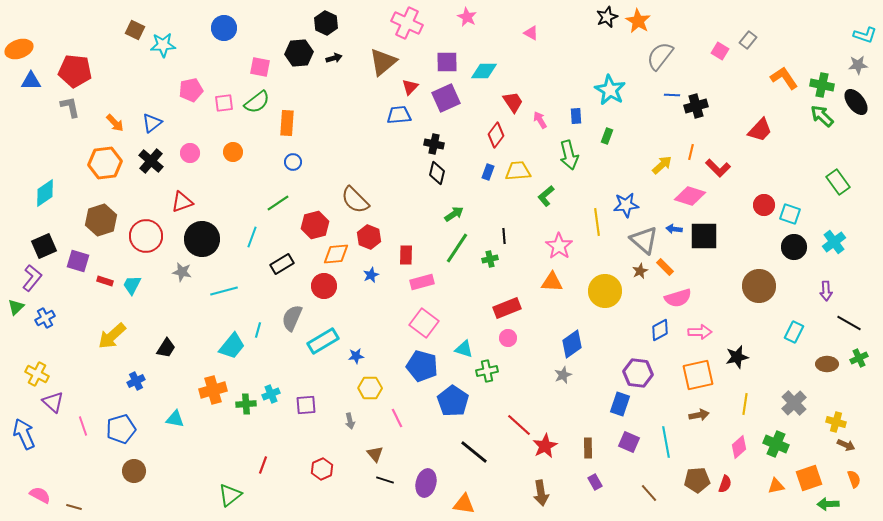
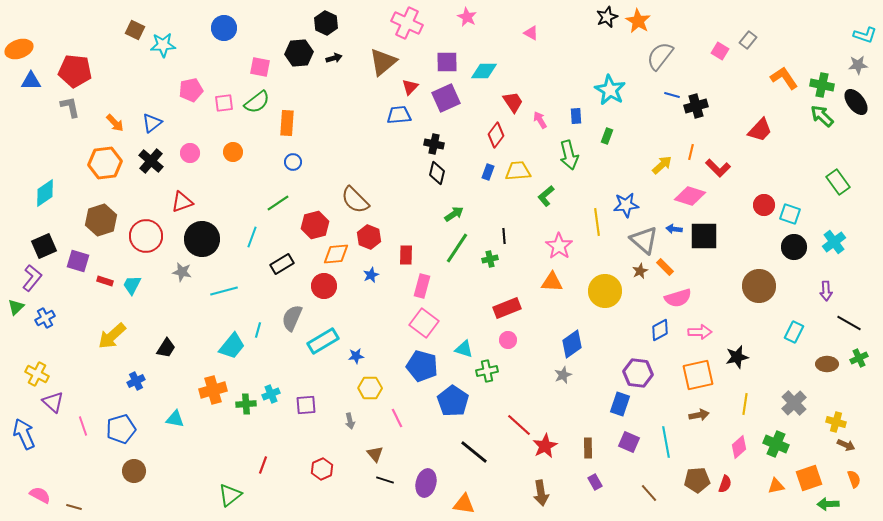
blue line at (672, 95): rotated 14 degrees clockwise
pink rectangle at (422, 282): moved 4 px down; rotated 60 degrees counterclockwise
pink circle at (508, 338): moved 2 px down
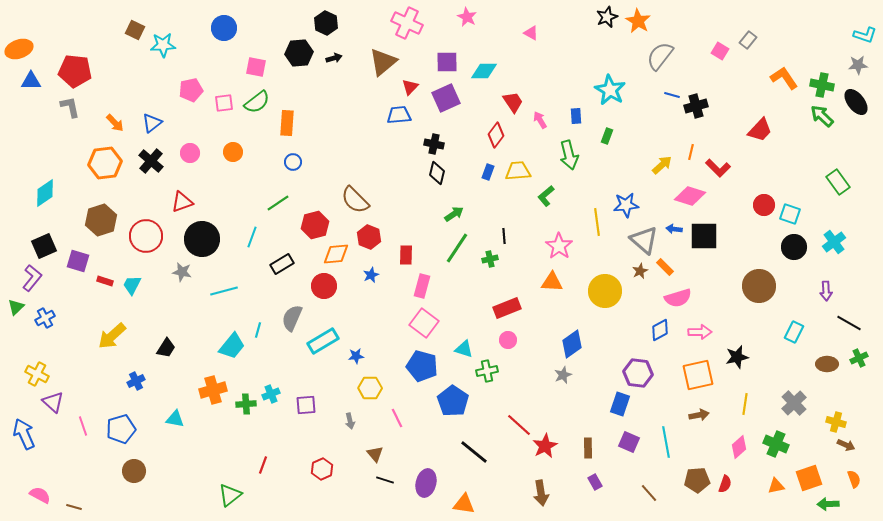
pink square at (260, 67): moved 4 px left
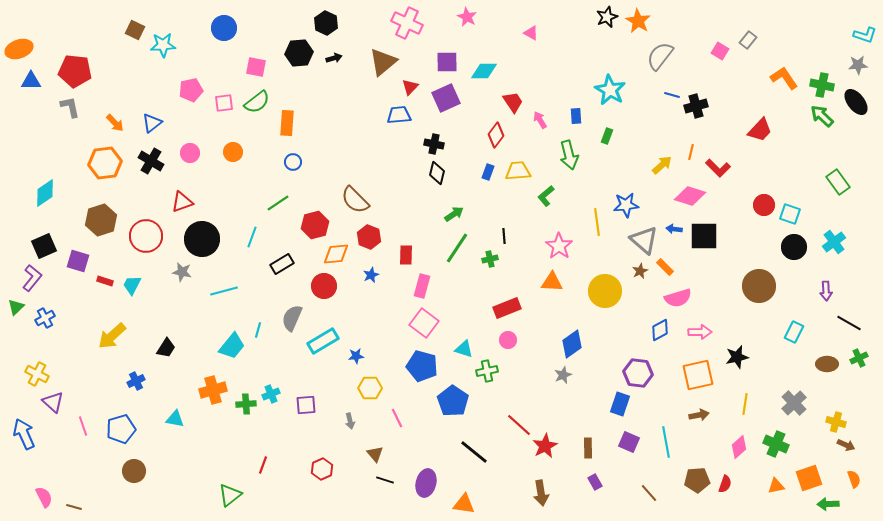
black cross at (151, 161): rotated 10 degrees counterclockwise
pink semicircle at (40, 495): moved 4 px right, 2 px down; rotated 35 degrees clockwise
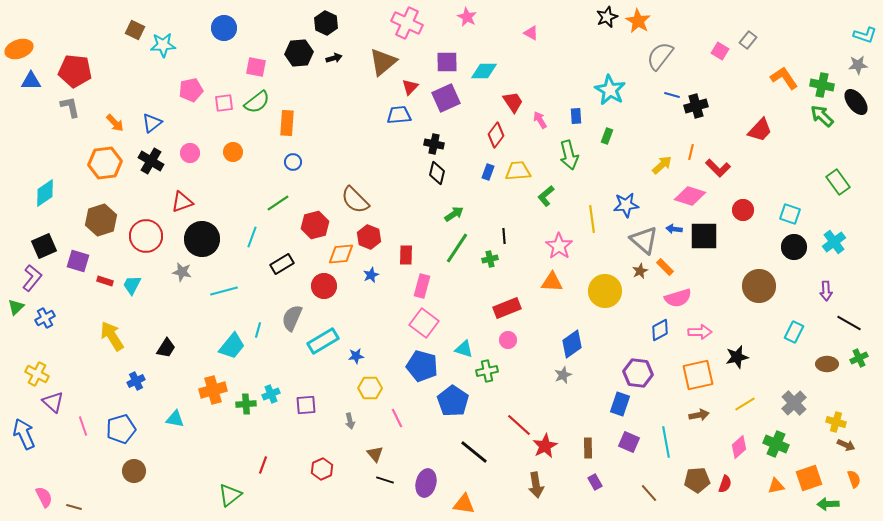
red circle at (764, 205): moved 21 px left, 5 px down
yellow line at (597, 222): moved 5 px left, 3 px up
orange diamond at (336, 254): moved 5 px right
yellow arrow at (112, 336): rotated 100 degrees clockwise
yellow line at (745, 404): rotated 50 degrees clockwise
brown arrow at (541, 493): moved 5 px left, 8 px up
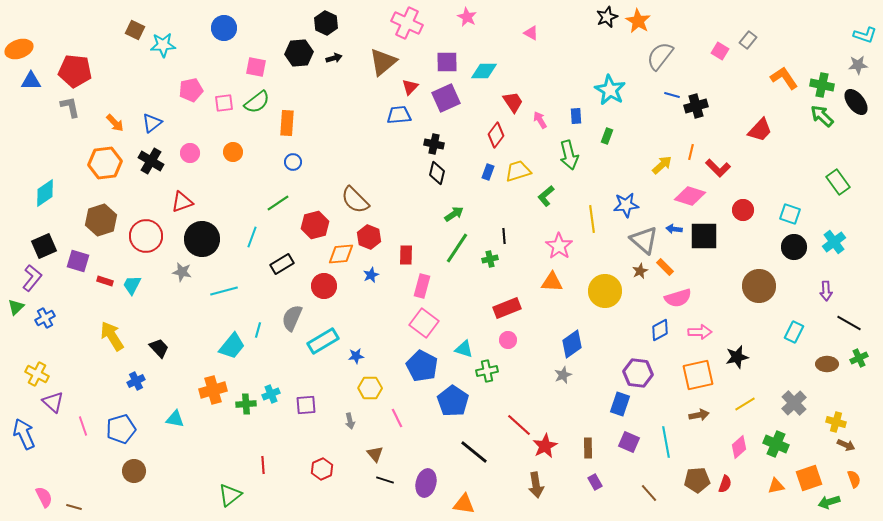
yellow trapezoid at (518, 171): rotated 12 degrees counterclockwise
black trapezoid at (166, 348): moved 7 px left; rotated 75 degrees counterclockwise
blue pentagon at (422, 366): rotated 12 degrees clockwise
red line at (263, 465): rotated 24 degrees counterclockwise
green arrow at (828, 504): moved 1 px right, 2 px up; rotated 15 degrees counterclockwise
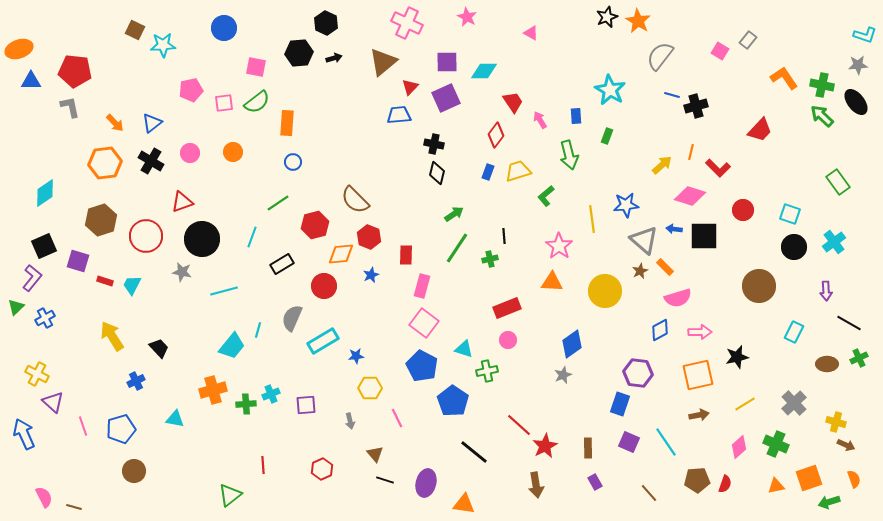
cyan line at (666, 442): rotated 24 degrees counterclockwise
